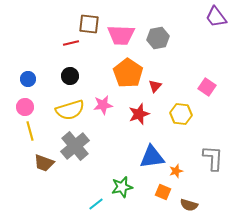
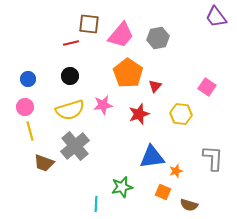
pink trapezoid: rotated 52 degrees counterclockwise
cyan line: rotated 49 degrees counterclockwise
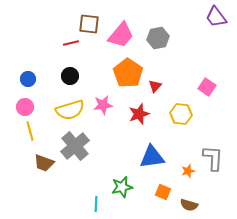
orange star: moved 12 px right
